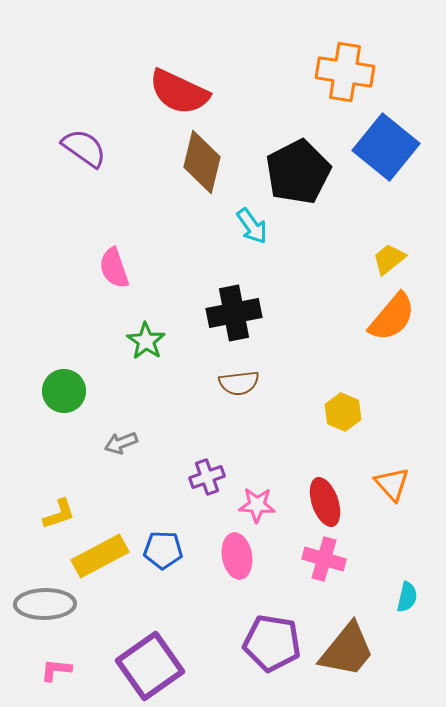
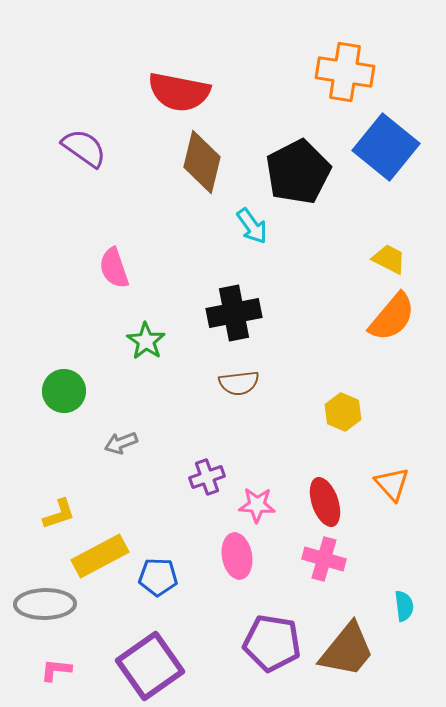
red semicircle: rotated 14 degrees counterclockwise
yellow trapezoid: rotated 66 degrees clockwise
blue pentagon: moved 5 px left, 27 px down
cyan semicircle: moved 3 px left, 9 px down; rotated 20 degrees counterclockwise
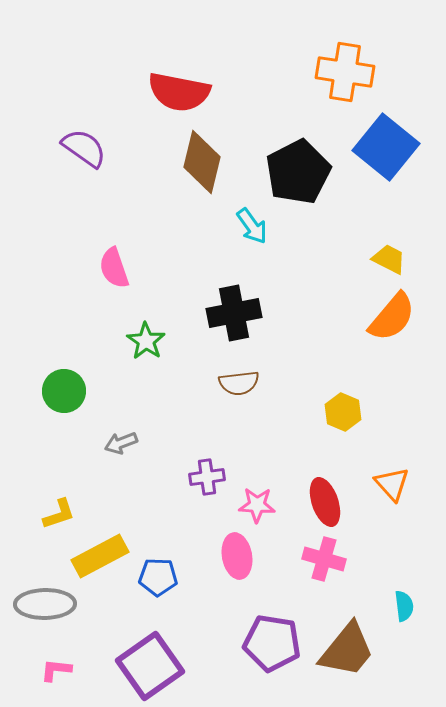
purple cross: rotated 12 degrees clockwise
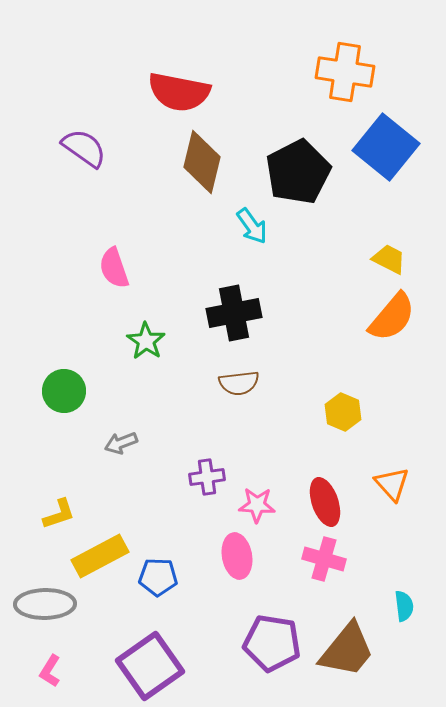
pink L-shape: moved 6 px left, 1 px down; rotated 64 degrees counterclockwise
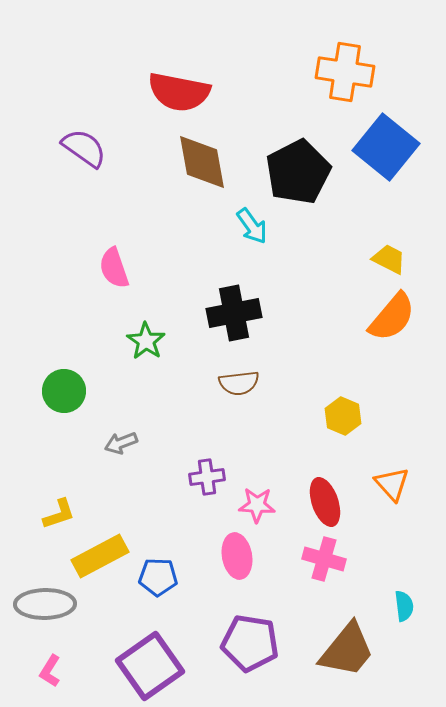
brown diamond: rotated 24 degrees counterclockwise
yellow hexagon: moved 4 px down
purple pentagon: moved 22 px left
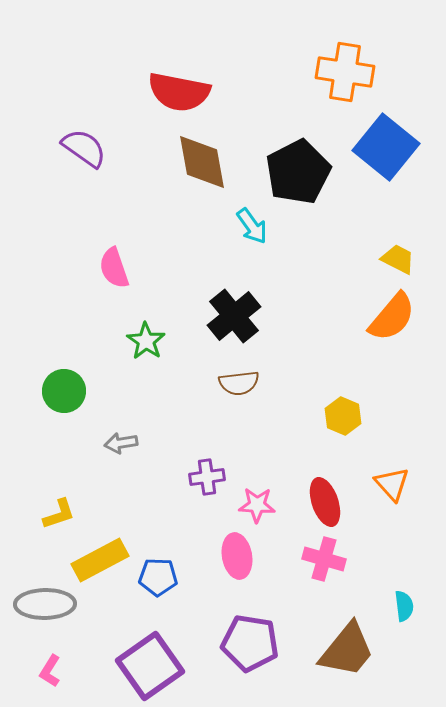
yellow trapezoid: moved 9 px right
black cross: moved 3 px down; rotated 28 degrees counterclockwise
gray arrow: rotated 12 degrees clockwise
yellow rectangle: moved 4 px down
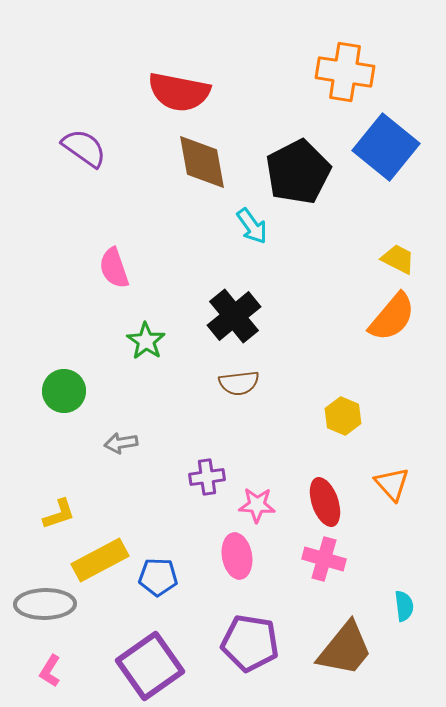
brown trapezoid: moved 2 px left, 1 px up
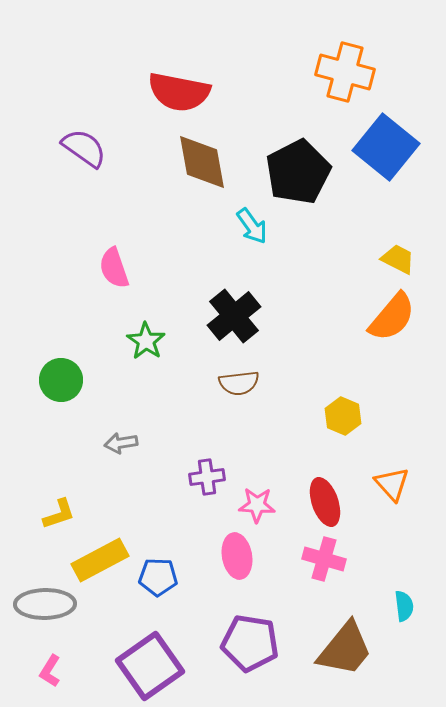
orange cross: rotated 6 degrees clockwise
green circle: moved 3 px left, 11 px up
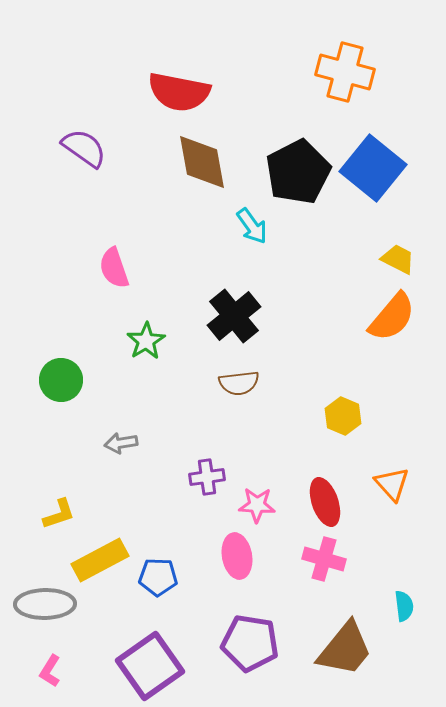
blue square: moved 13 px left, 21 px down
green star: rotated 6 degrees clockwise
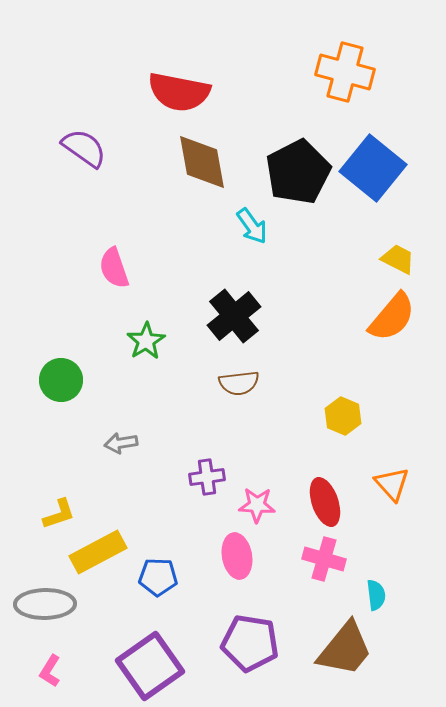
yellow rectangle: moved 2 px left, 8 px up
cyan semicircle: moved 28 px left, 11 px up
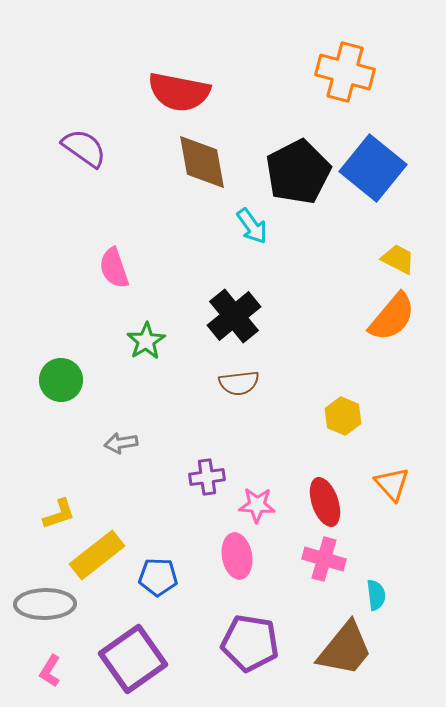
yellow rectangle: moved 1 px left, 3 px down; rotated 10 degrees counterclockwise
purple square: moved 17 px left, 7 px up
